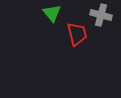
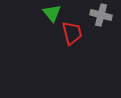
red trapezoid: moved 5 px left, 1 px up
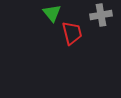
gray cross: rotated 25 degrees counterclockwise
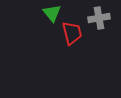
gray cross: moved 2 px left, 3 px down
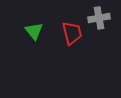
green triangle: moved 18 px left, 18 px down
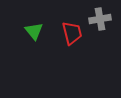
gray cross: moved 1 px right, 1 px down
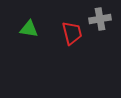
green triangle: moved 5 px left, 2 px up; rotated 42 degrees counterclockwise
